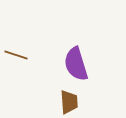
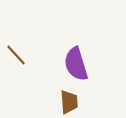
brown line: rotated 30 degrees clockwise
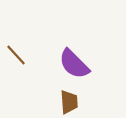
purple semicircle: moved 2 px left; rotated 28 degrees counterclockwise
